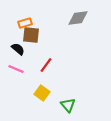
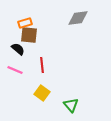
brown square: moved 2 px left
red line: moved 4 px left; rotated 42 degrees counterclockwise
pink line: moved 1 px left, 1 px down
green triangle: moved 3 px right
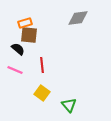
green triangle: moved 2 px left
